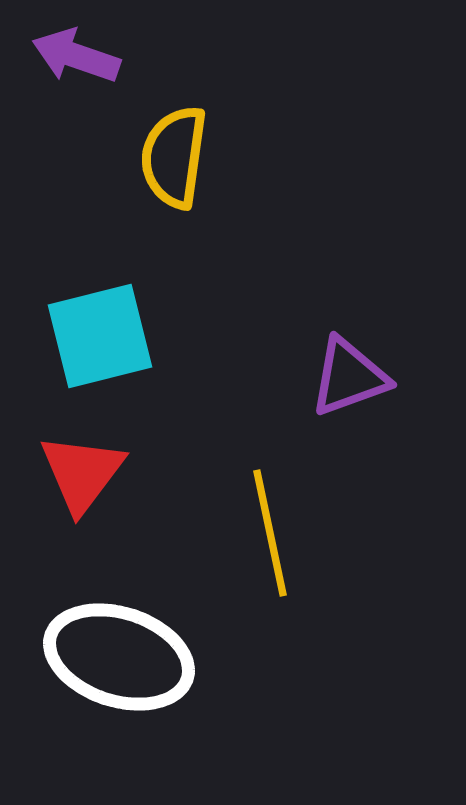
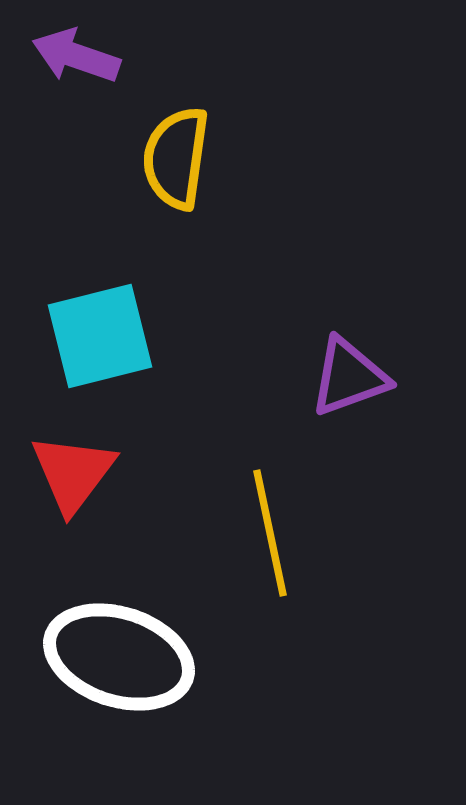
yellow semicircle: moved 2 px right, 1 px down
red triangle: moved 9 px left
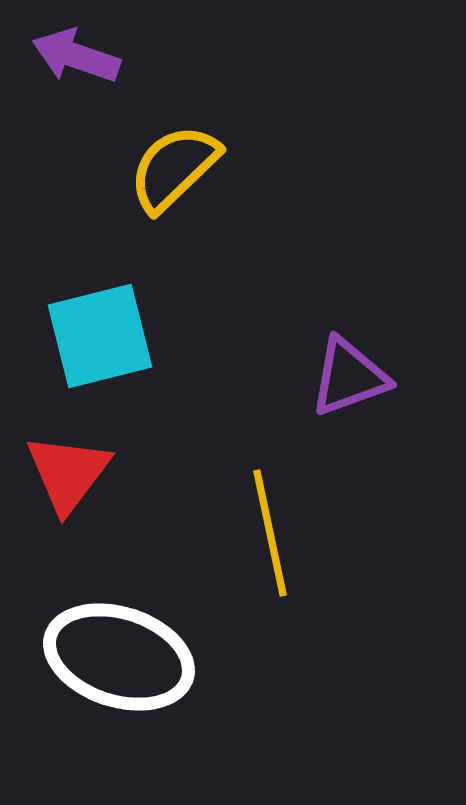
yellow semicircle: moved 2 px left, 10 px down; rotated 38 degrees clockwise
red triangle: moved 5 px left
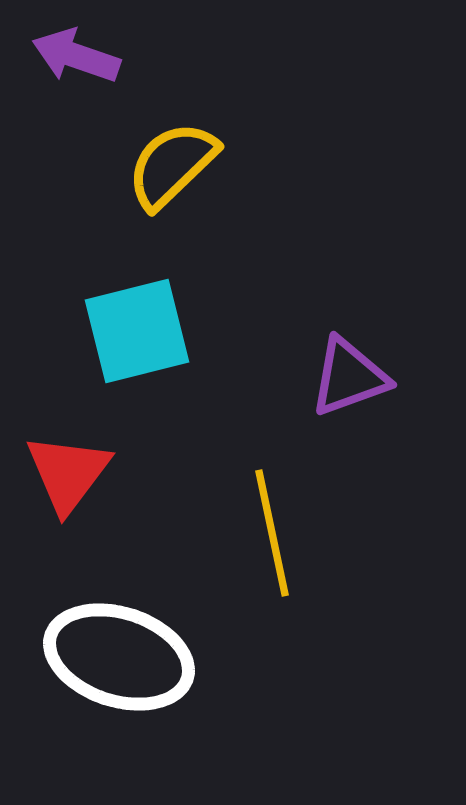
yellow semicircle: moved 2 px left, 3 px up
cyan square: moved 37 px right, 5 px up
yellow line: moved 2 px right
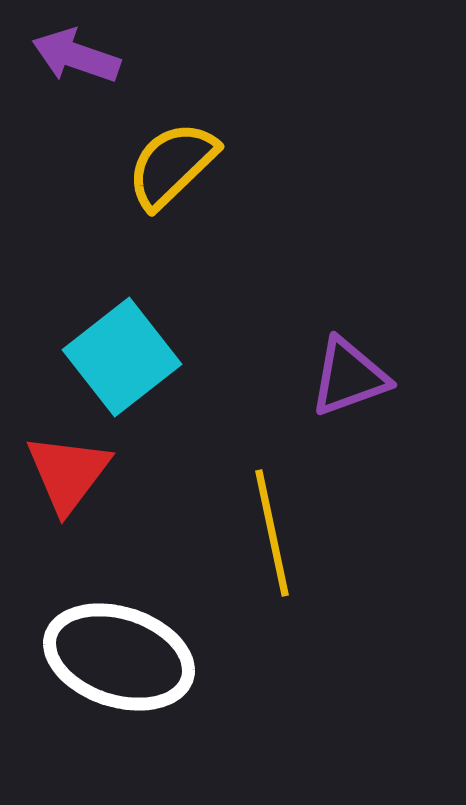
cyan square: moved 15 px left, 26 px down; rotated 24 degrees counterclockwise
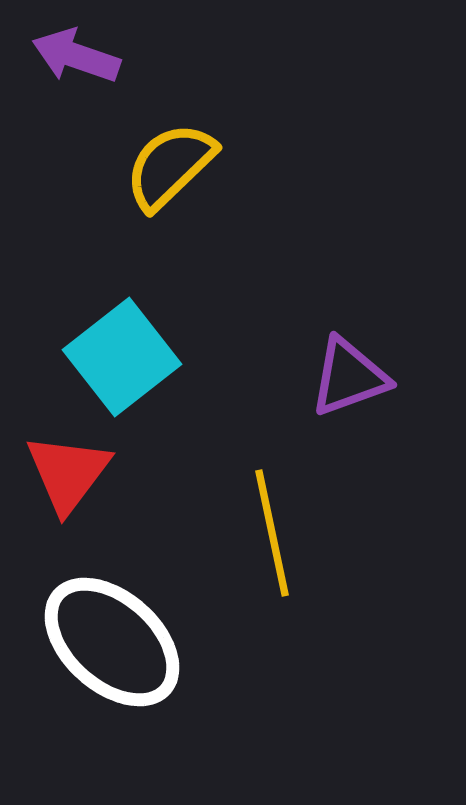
yellow semicircle: moved 2 px left, 1 px down
white ellipse: moved 7 px left, 15 px up; rotated 24 degrees clockwise
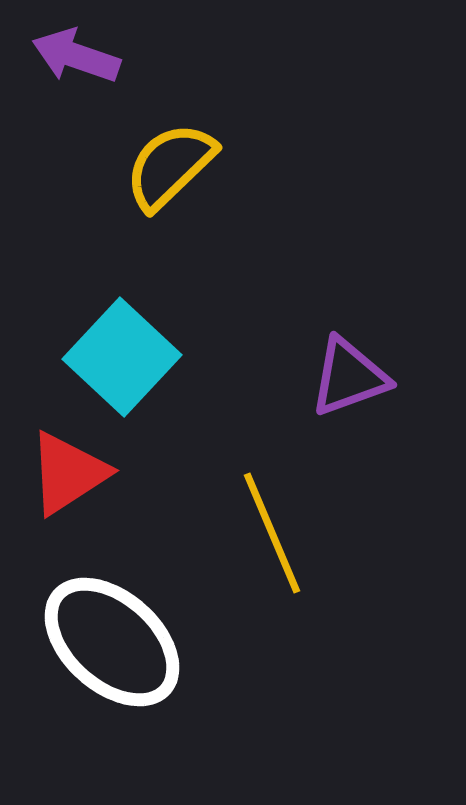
cyan square: rotated 9 degrees counterclockwise
red triangle: rotated 20 degrees clockwise
yellow line: rotated 11 degrees counterclockwise
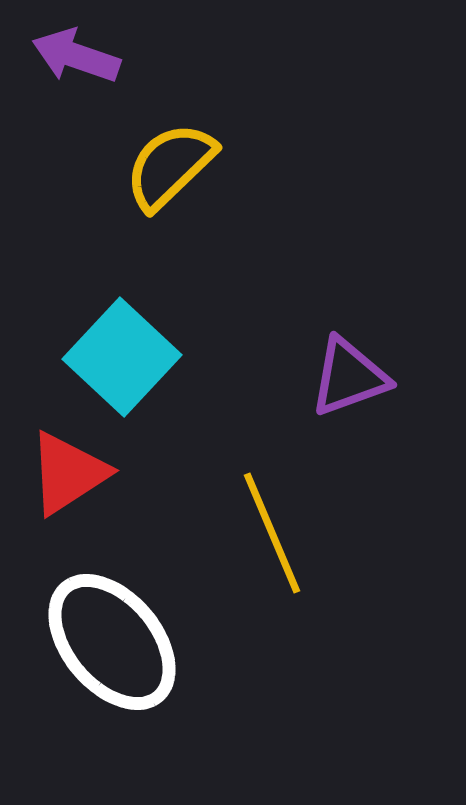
white ellipse: rotated 8 degrees clockwise
